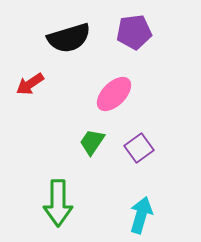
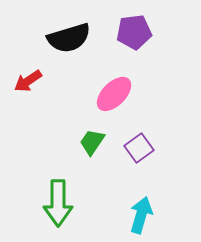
red arrow: moved 2 px left, 3 px up
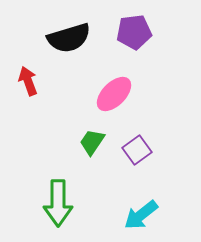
red arrow: rotated 104 degrees clockwise
purple square: moved 2 px left, 2 px down
cyan arrow: rotated 144 degrees counterclockwise
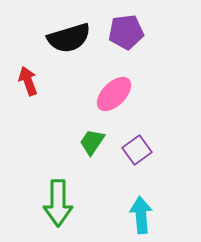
purple pentagon: moved 8 px left
cyan arrow: rotated 123 degrees clockwise
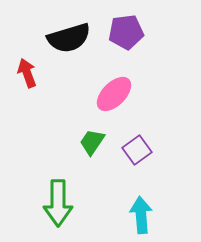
red arrow: moved 1 px left, 8 px up
